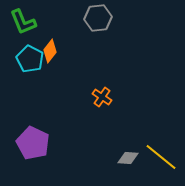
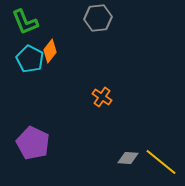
green L-shape: moved 2 px right
yellow line: moved 5 px down
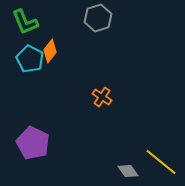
gray hexagon: rotated 12 degrees counterclockwise
gray diamond: moved 13 px down; rotated 50 degrees clockwise
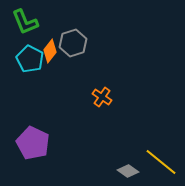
gray hexagon: moved 25 px left, 25 px down
gray diamond: rotated 20 degrees counterclockwise
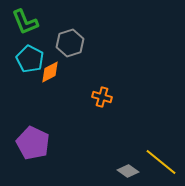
gray hexagon: moved 3 px left
orange diamond: moved 21 px down; rotated 25 degrees clockwise
orange cross: rotated 18 degrees counterclockwise
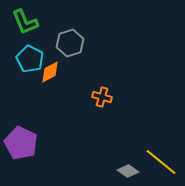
purple pentagon: moved 12 px left
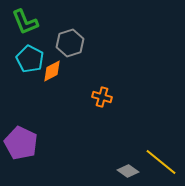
orange diamond: moved 2 px right, 1 px up
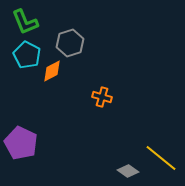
cyan pentagon: moved 3 px left, 4 px up
yellow line: moved 4 px up
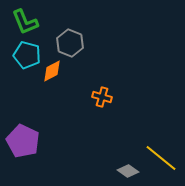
gray hexagon: rotated 20 degrees counterclockwise
cyan pentagon: rotated 12 degrees counterclockwise
purple pentagon: moved 2 px right, 2 px up
